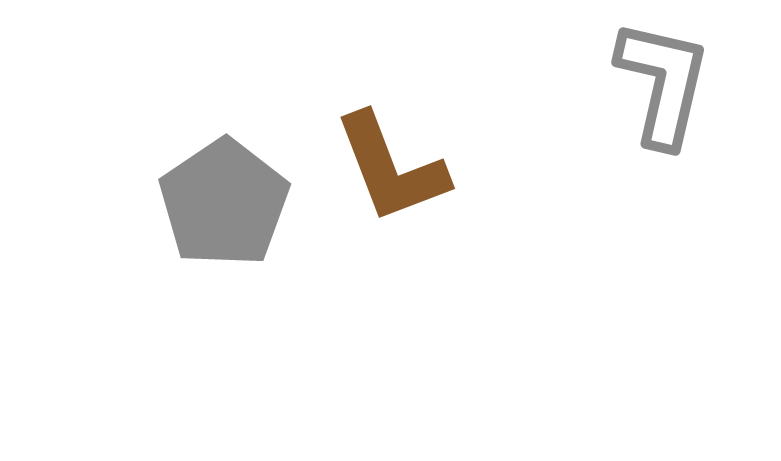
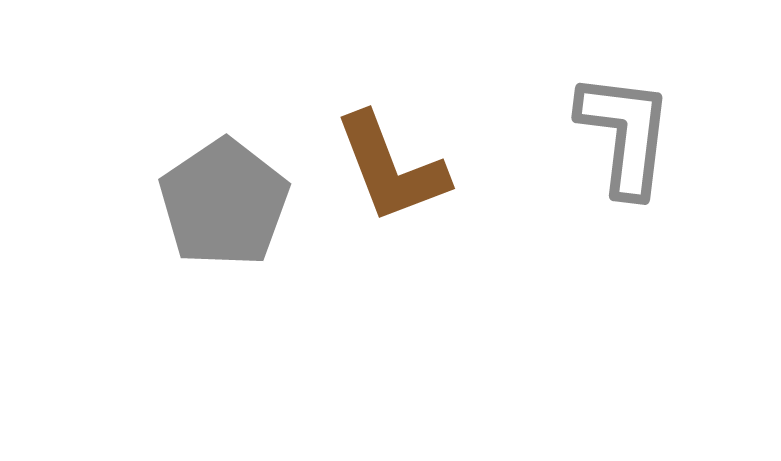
gray L-shape: moved 38 px left, 51 px down; rotated 6 degrees counterclockwise
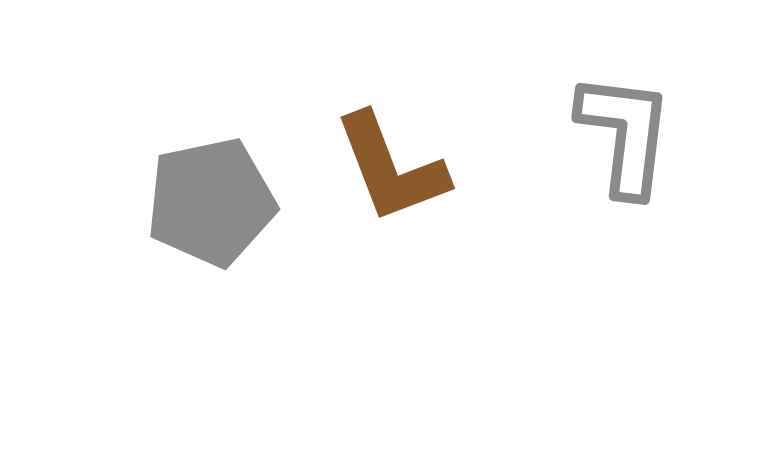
gray pentagon: moved 13 px left, 1 px up; rotated 22 degrees clockwise
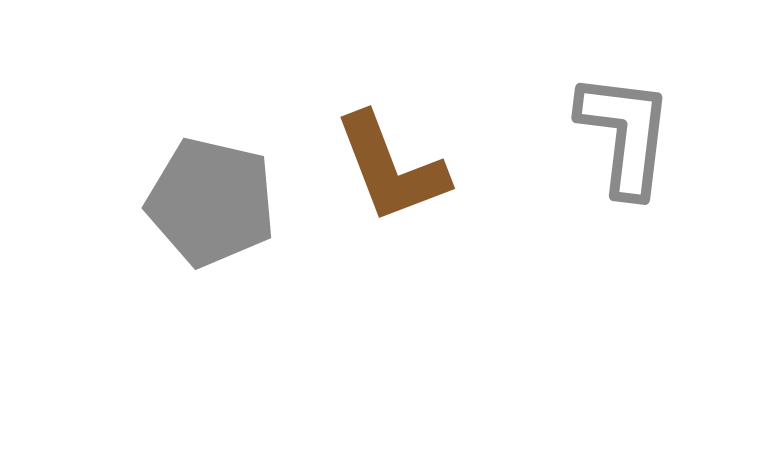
gray pentagon: rotated 25 degrees clockwise
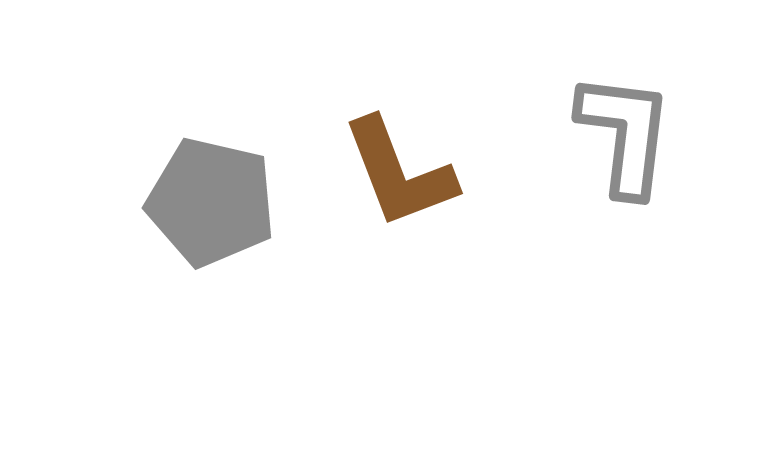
brown L-shape: moved 8 px right, 5 px down
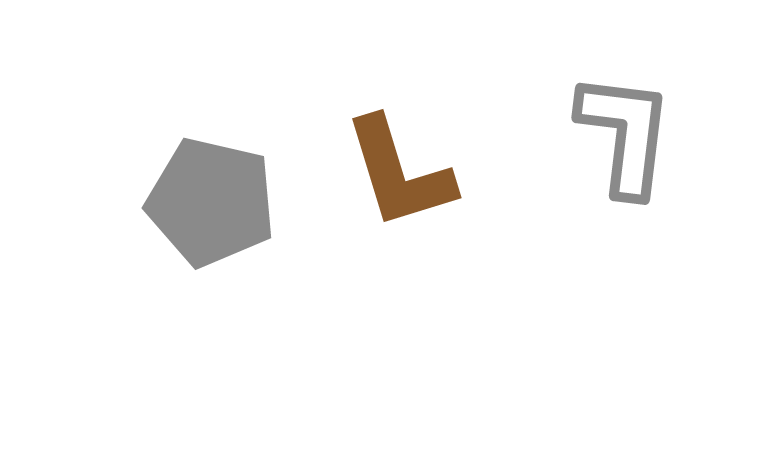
brown L-shape: rotated 4 degrees clockwise
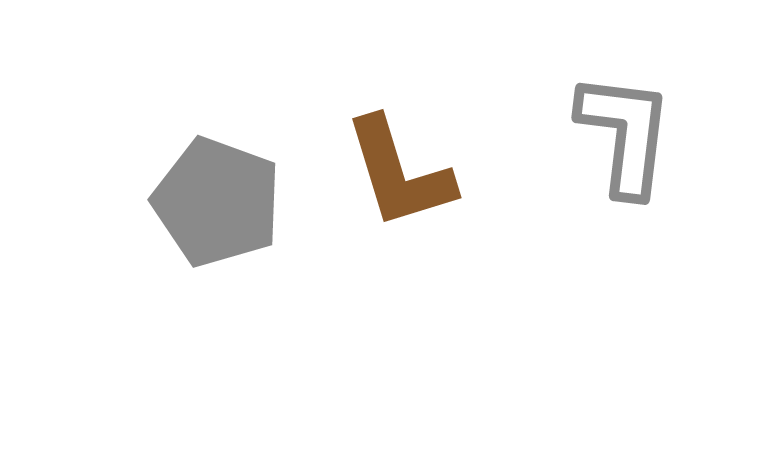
gray pentagon: moved 6 px right; rotated 7 degrees clockwise
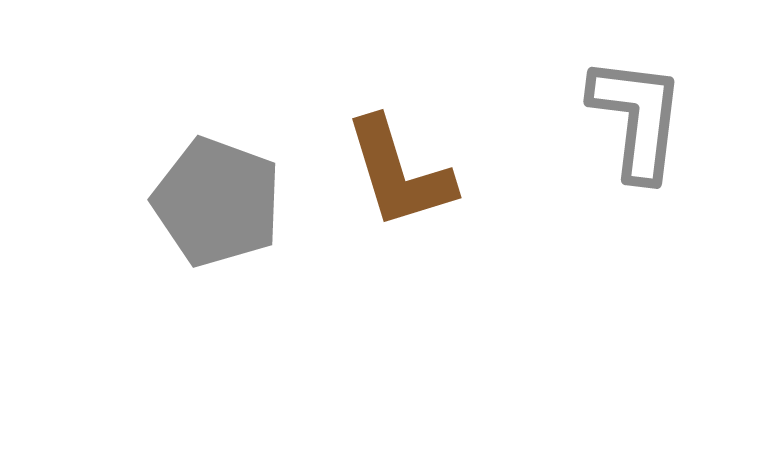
gray L-shape: moved 12 px right, 16 px up
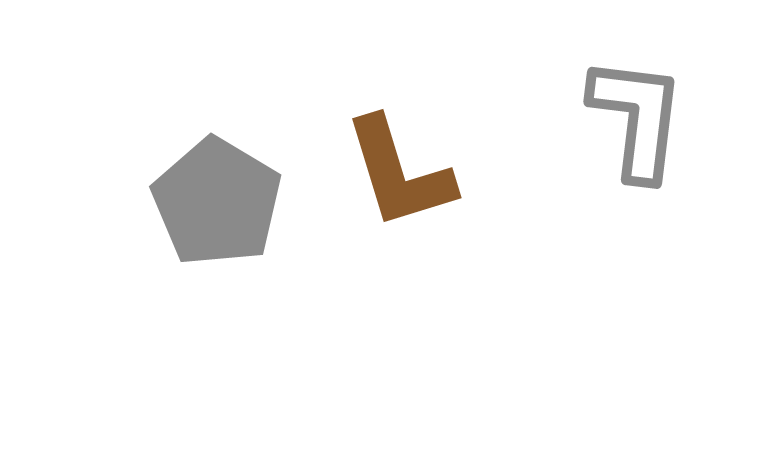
gray pentagon: rotated 11 degrees clockwise
